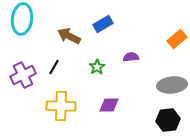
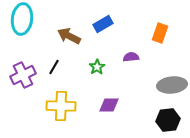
orange rectangle: moved 17 px left, 6 px up; rotated 30 degrees counterclockwise
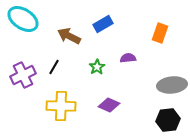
cyan ellipse: moved 1 px right; rotated 64 degrees counterclockwise
purple semicircle: moved 3 px left, 1 px down
purple diamond: rotated 25 degrees clockwise
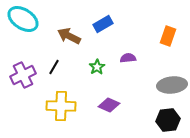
orange rectangle: moved 8 px right, 3 px down
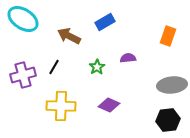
blue rectangle: moved 2 px right, 2 px up
purple cross: rotated 10 degrees clockwise
